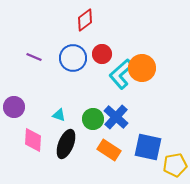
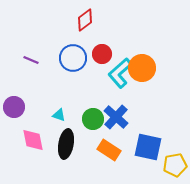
purple line: moved 3 px left, 3 px down
cyan L-shape: moved 1 px left, 1 px up
pink diamond: rotated 15 degrees counterclockwise
black ellipse: rotated 12 degrees counterclockwise
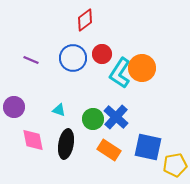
cyan L-shape: rotated 16 degrees counterclockwise
cyan triangle: moved 5 px up
